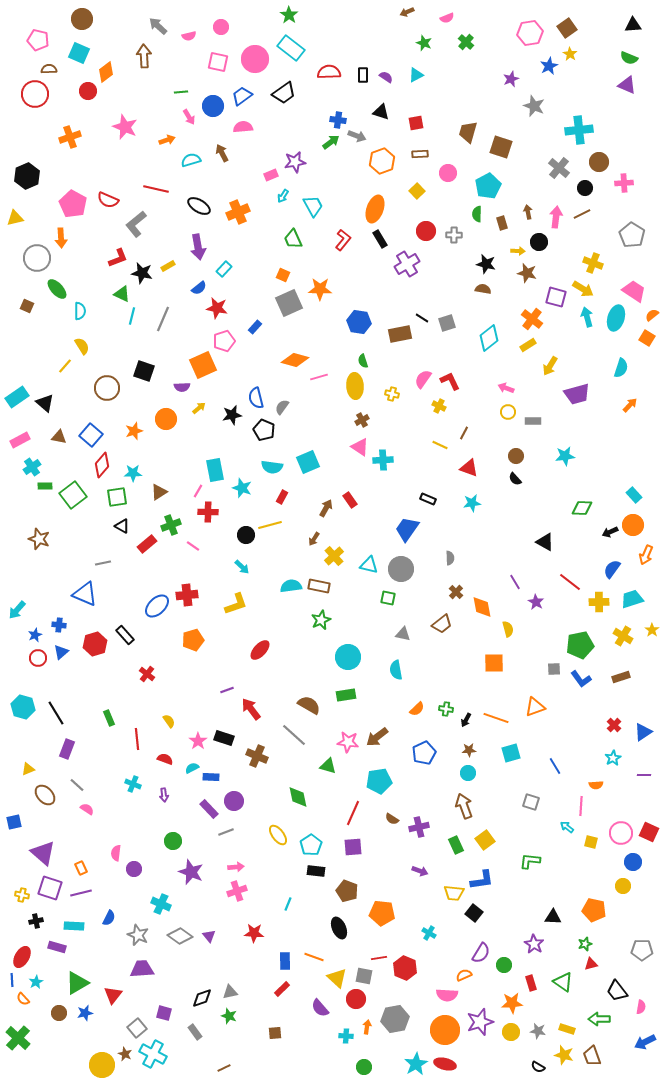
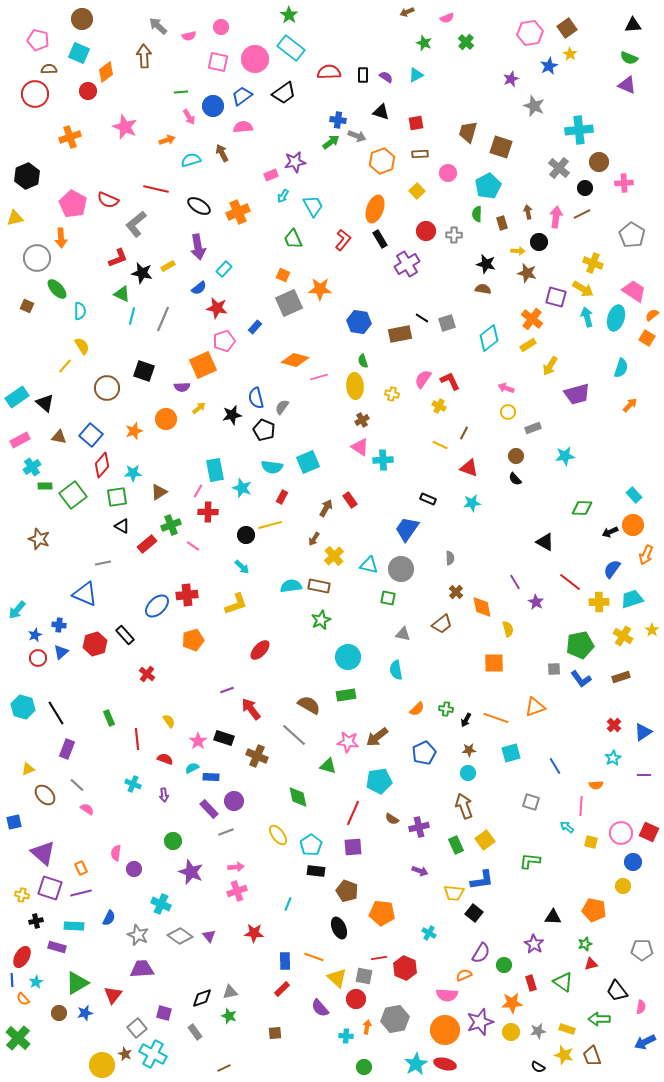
gray rectangle at (533, 421): moved 7 px down; rotated 21 degrees counterclockwise
gray star at (538, 1031): rotated 21 degrees counterclockwise
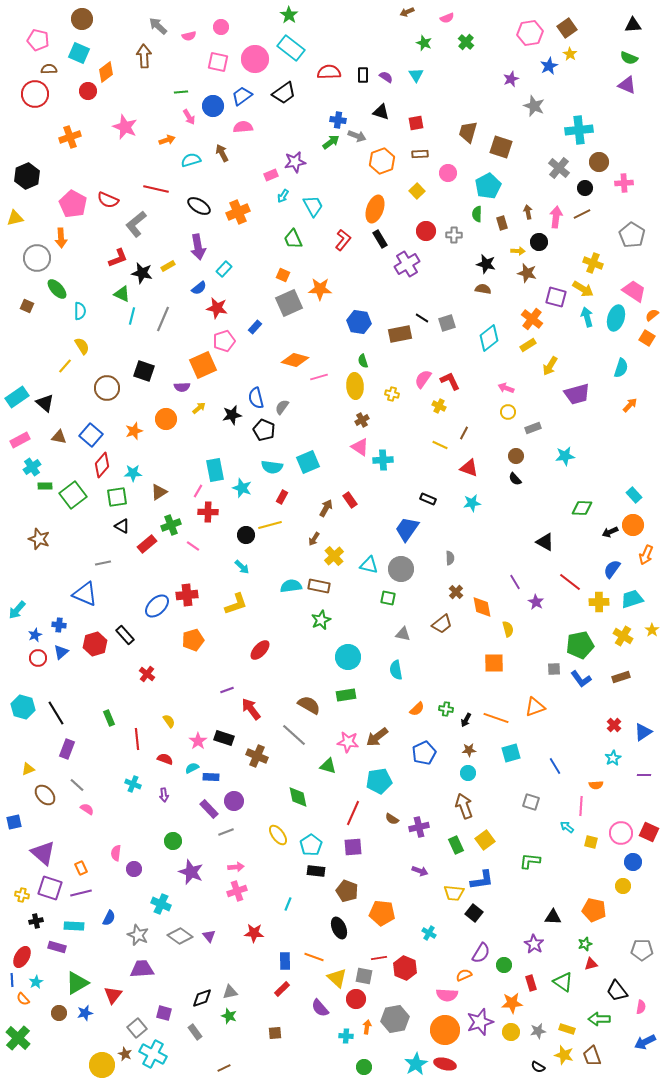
cyan triangle at (416, 75): rotated 35 degrees counterclockwise
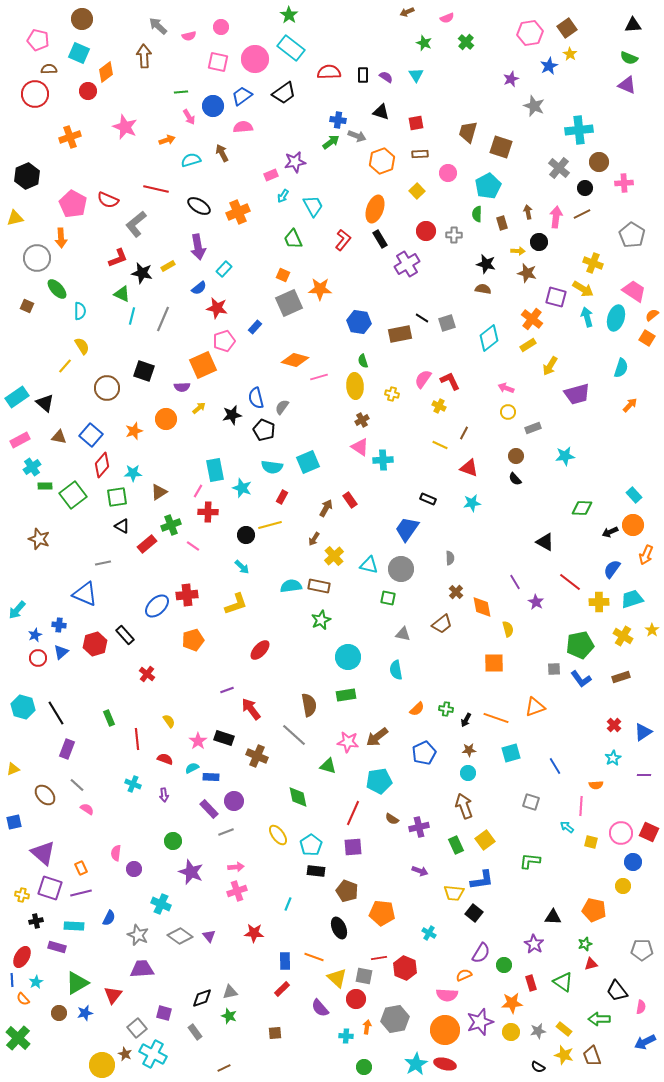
brown semicircle at (309, 705): rotated 50 degrees clockwise
yellow triangle at (28, 769): moved 15 px left
yellow rectangle at (567, 1029): moved 3 px left; rotated 21 degrees clockwise
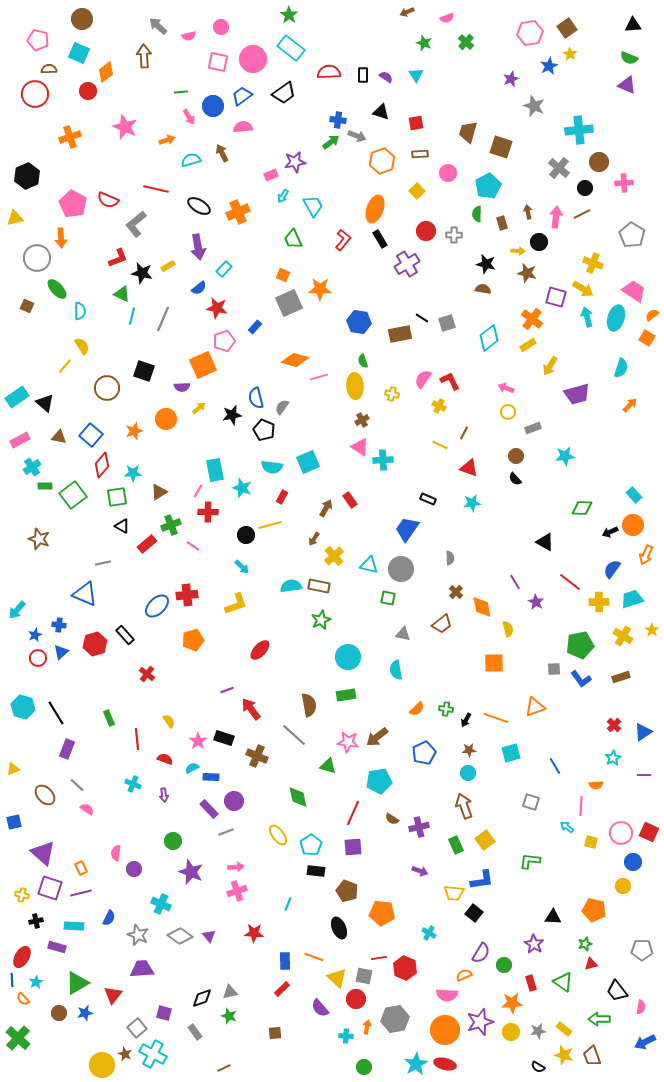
pink circle at (255, 59): moved 2 px left
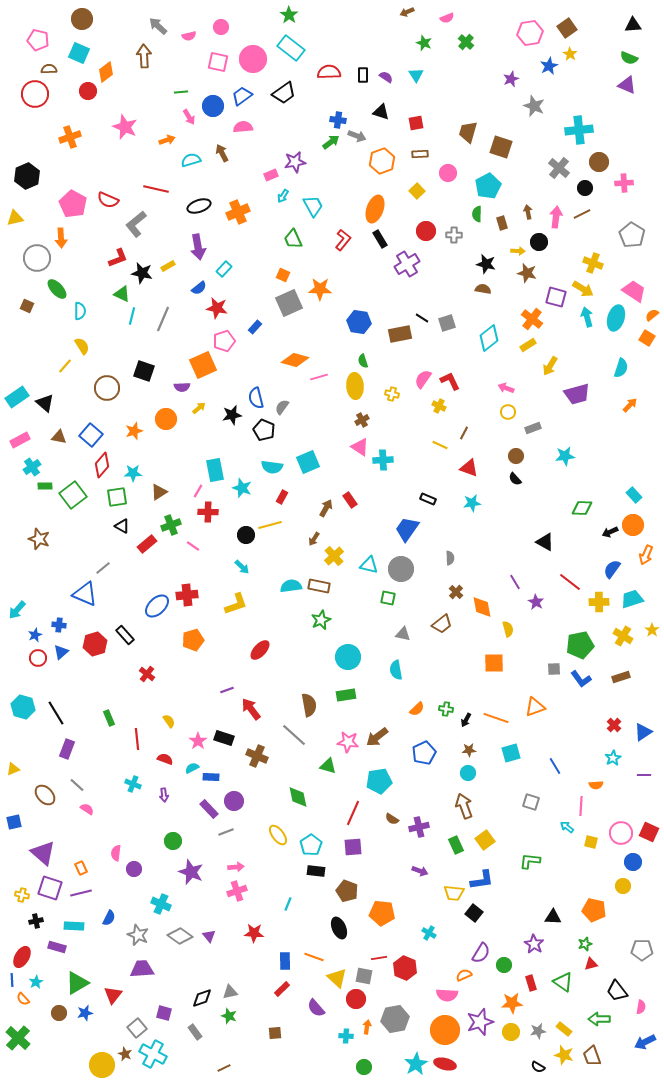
black ellipse at (199, 206): rotated 50 degrees counterclockwise
gray line at (103, 563): moved 5 px down; rotated 28 degrees counterclockwise
purple semicircle at (320, 1008): moved 4 px left
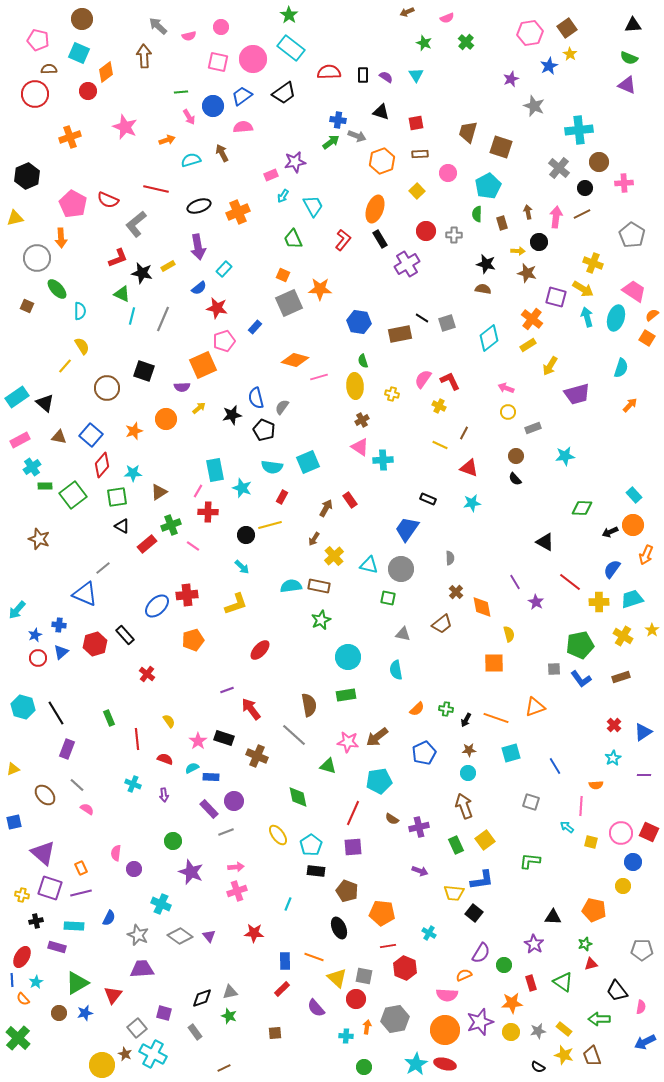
yellow semicircle at (508, 629): moved 1 px right, 5 px down
red line at (379, 958): moved 9 px right, 12 px up
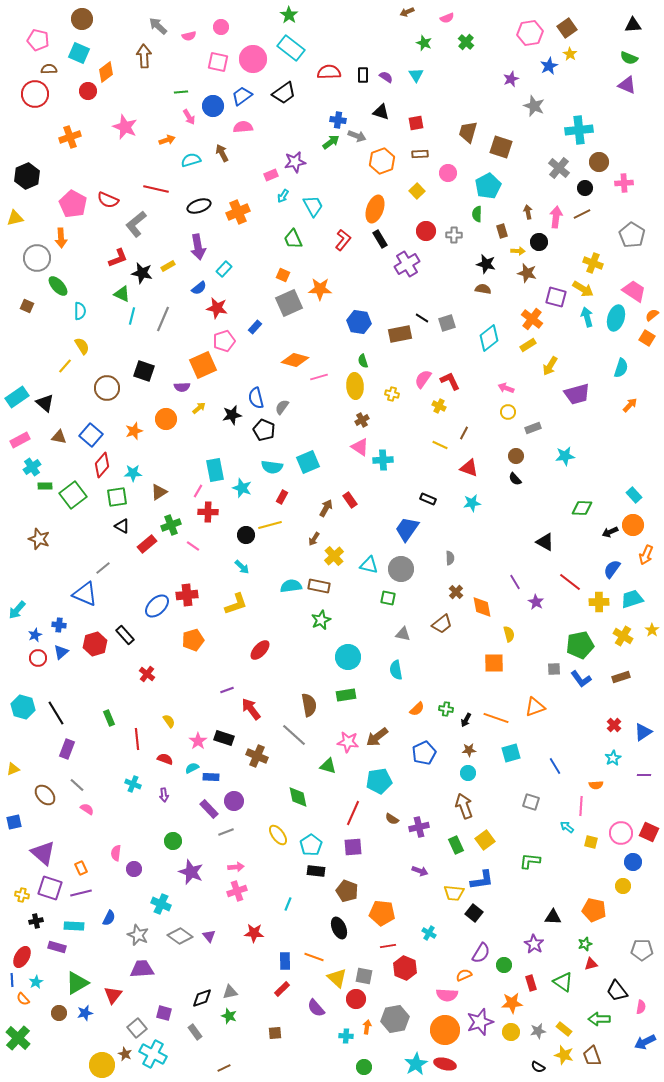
brown rectangle at (502, 223): moved 8 px down
green ellipse at (57, 289): moved 1 px right, 3 px up
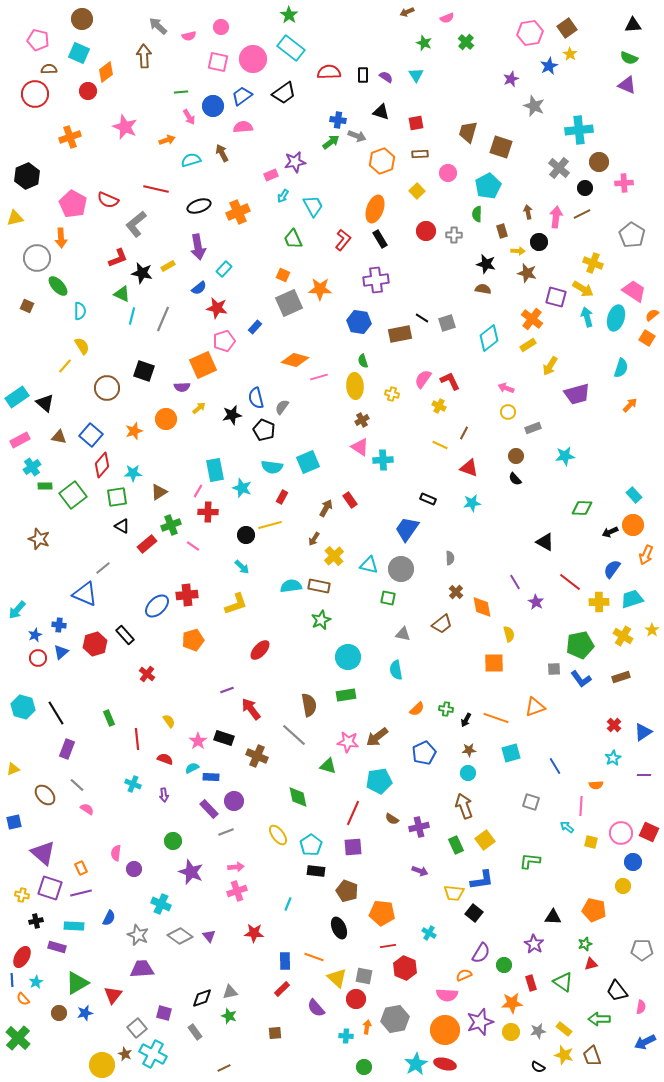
purple cross at (407, 264): moved 31 px left, 16 px down; rotated 25 degrees clockwise
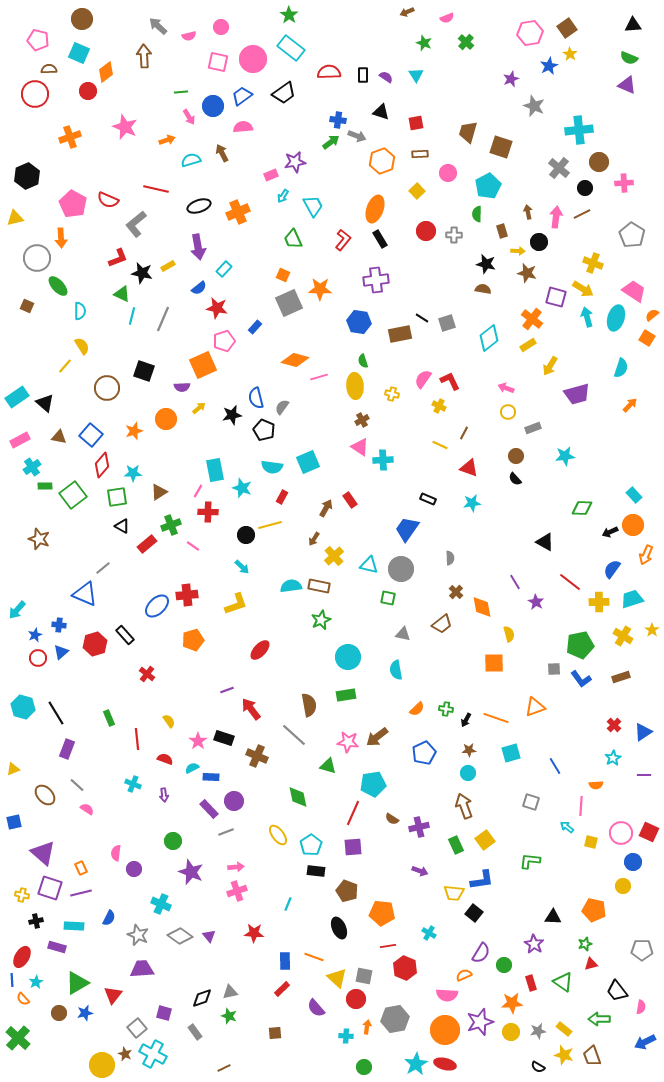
cyan pentagon at (379, 781): moved 6 px left, 3 px down
